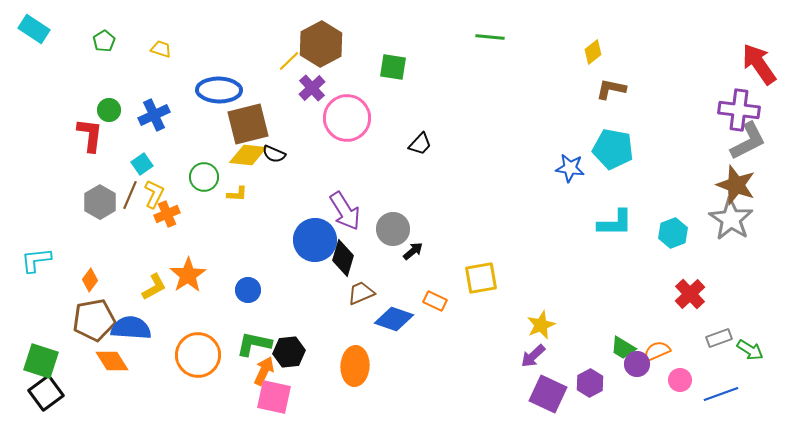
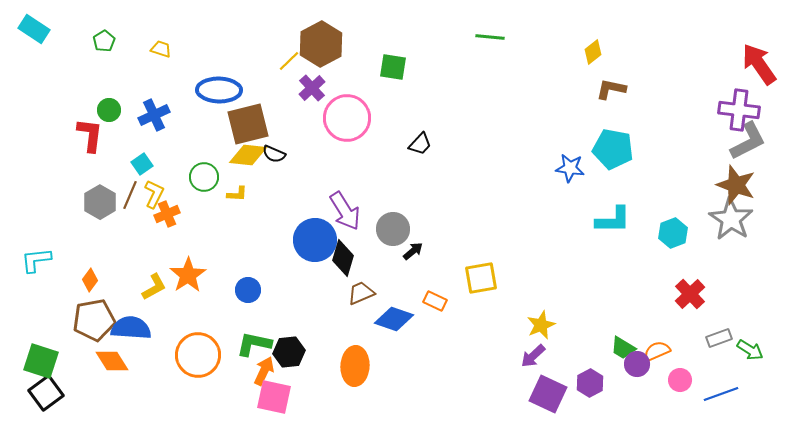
cyan L-shape at (615, 223): moved 2 px left, 3 px up
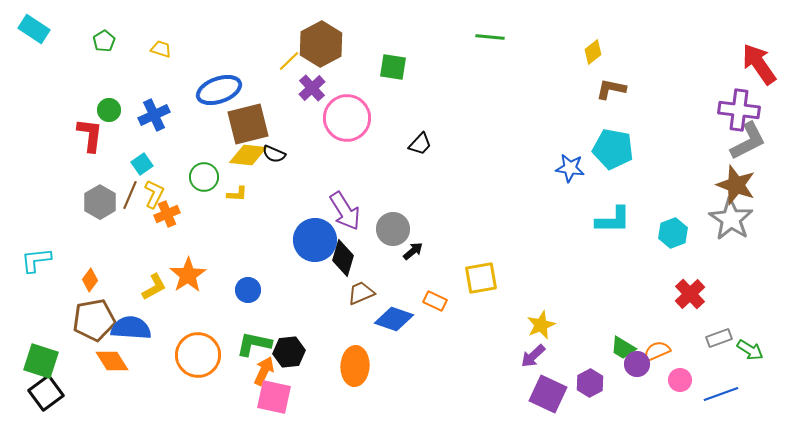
blue ellipse at (219, 90): rotated 21 degrees counterclockwise
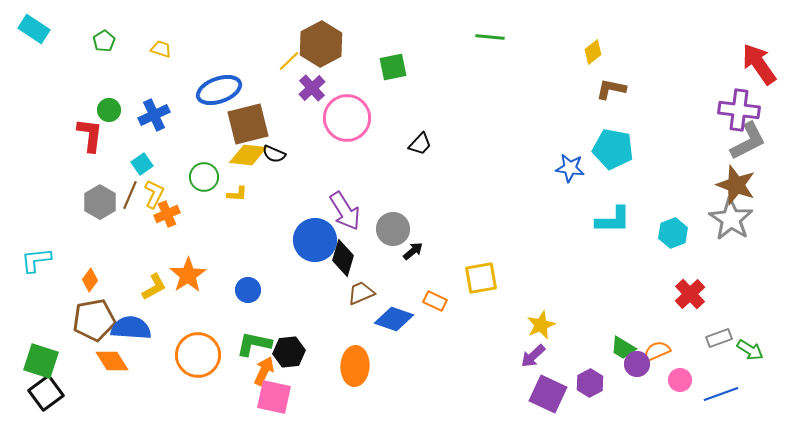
green square at (393, 67): rotated 20 degrees counterclockwise
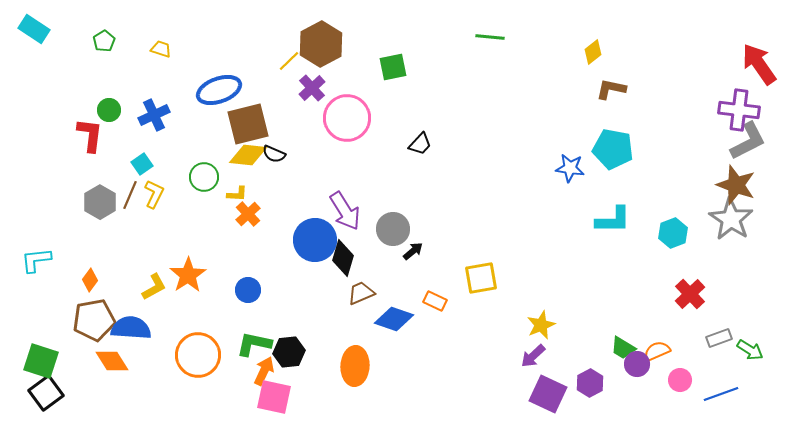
orange cross at (167, 214): moved 81 px right; rotated 20 degrees counterclockwise
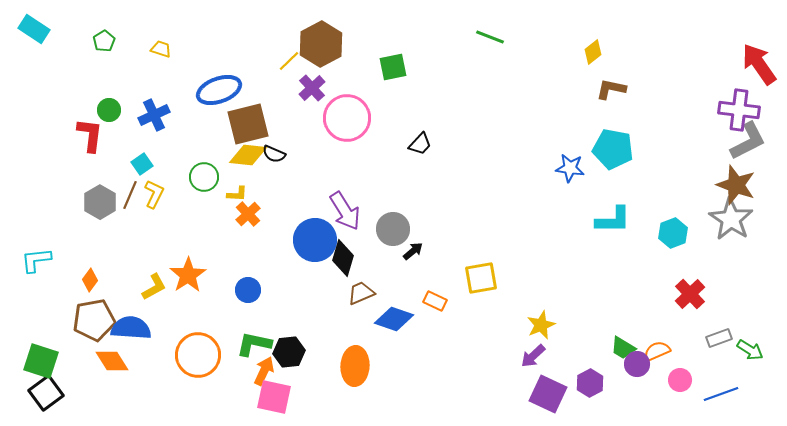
green line at (490, 37): rotated 16 degrees clockwise
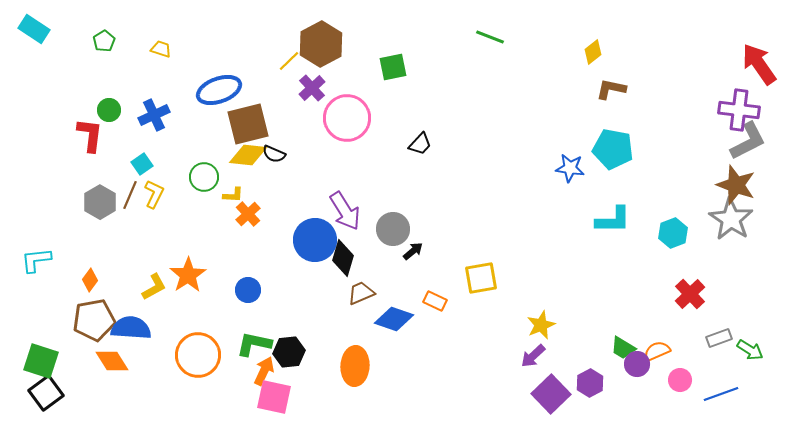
yellow L-shape at (237, 194): moved 4 px left, 1 px down
purple square at (548, 394): moved 3 px right; rotated 21 degrees clockwise
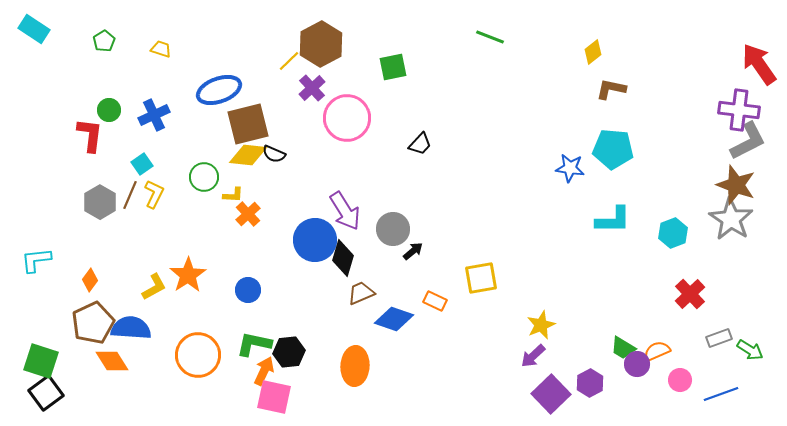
cyan pentagon at (613, 149): rotated 6 degrees counterclockwise
brown pentagon at (94, 320): moved 1 px left, 3 px down; rotated 15 degrees counterclockwise
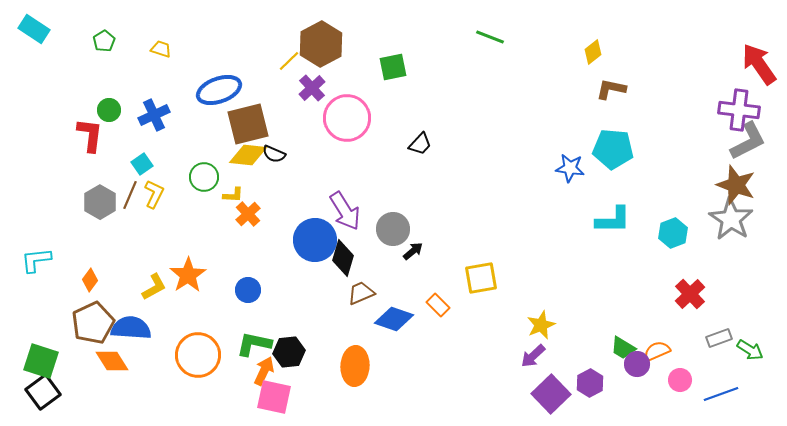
orange rectangle at (435, 301): moved 3 px right, 4 px down; rotated 20 degrees clockwise
black square at (46, 393): moved 3 px left, 1 px up
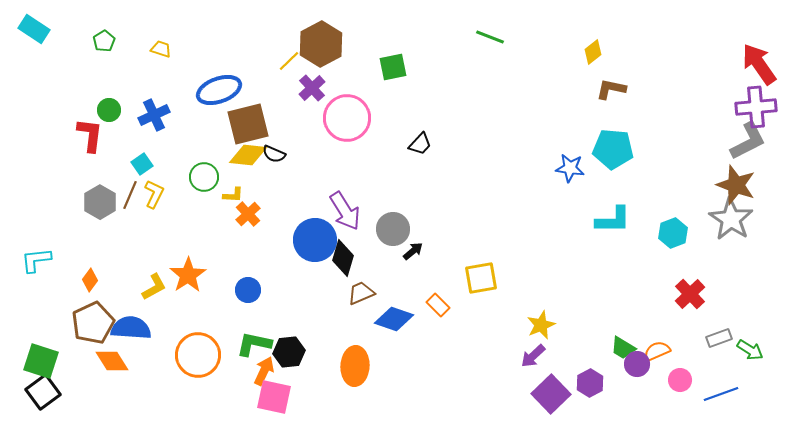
purple cross at (739, 110): moved 17 px right, 3 px up; rotated 12 degrees counterclockwise
